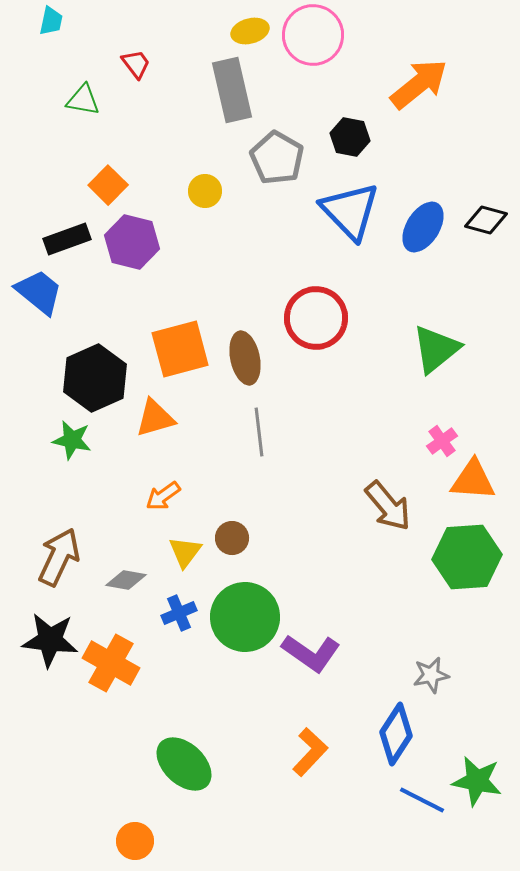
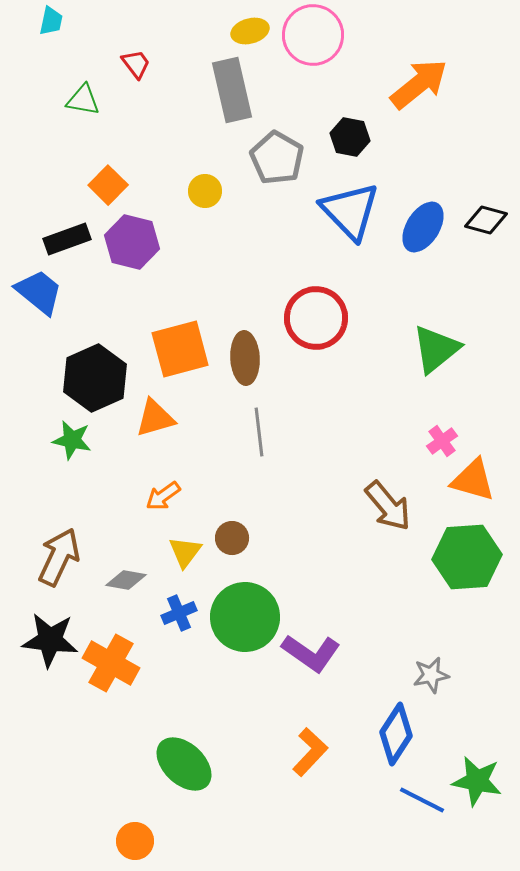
brown ellipse at (245, 358): rotated 9 degrees clockwise
orange triangle at (473, 480): rotated 12 degrees clockwise
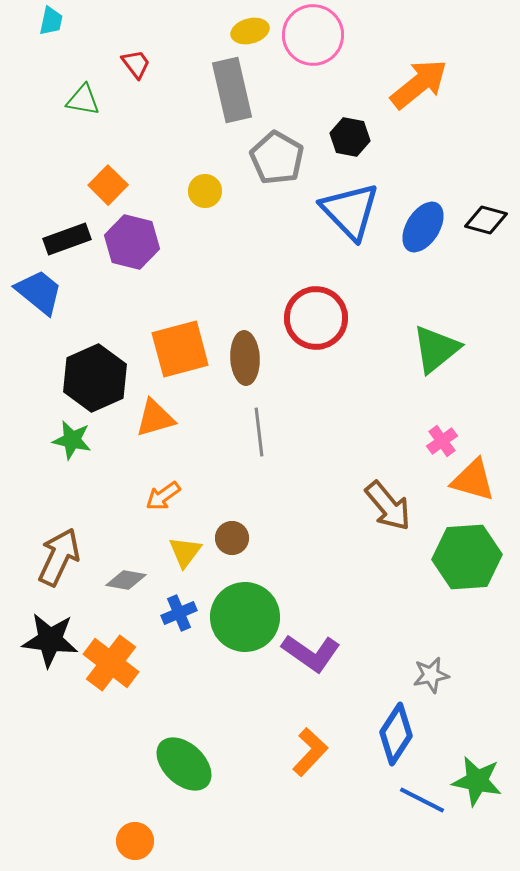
orange cross at (111, 663): rotated 8 degrees clockwise
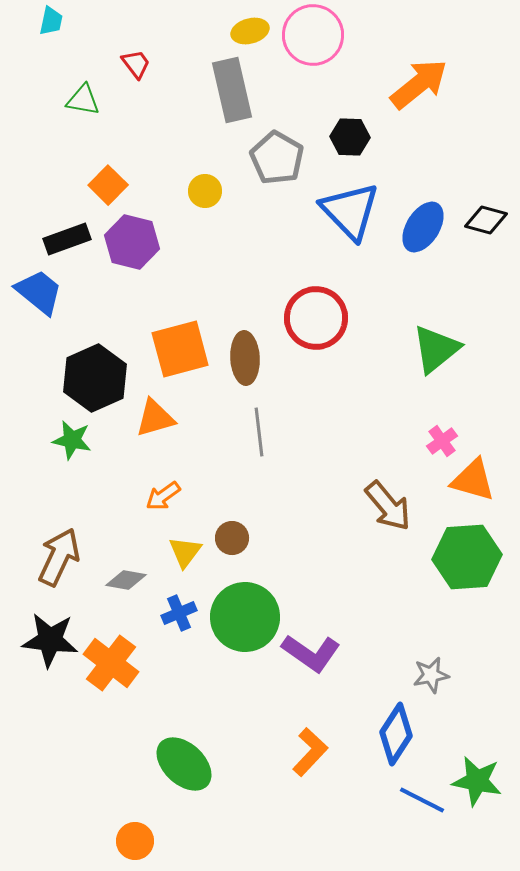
black hexagon at (350, 137): rotated 9 degrees counterclockwise
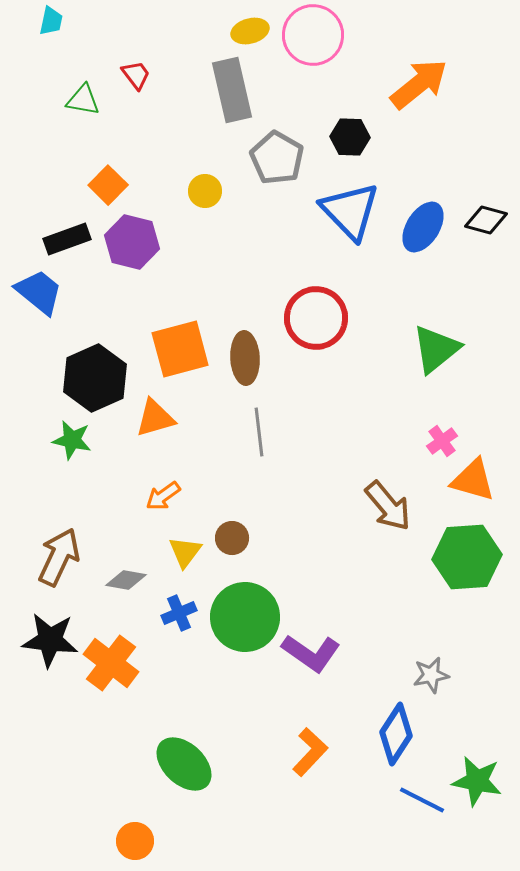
red trapezoid at (136, 64): moved 11 px down
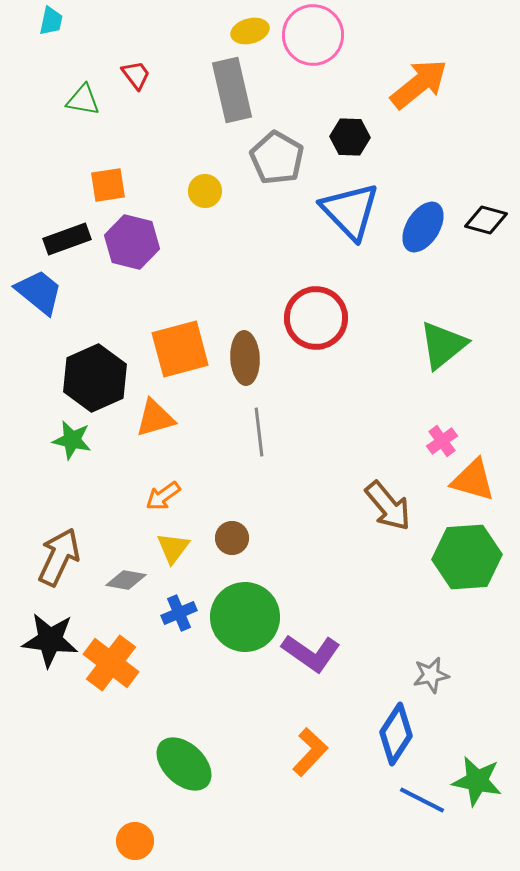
orange square at (108, 185): rotated 36 degrees clockwise
green triangle at (436, 349): moved 7 px right, 4 px up
yellow triangle at (185, 552): moved 12 px left, 4 px up
